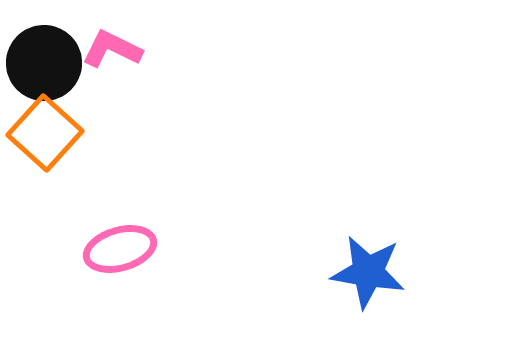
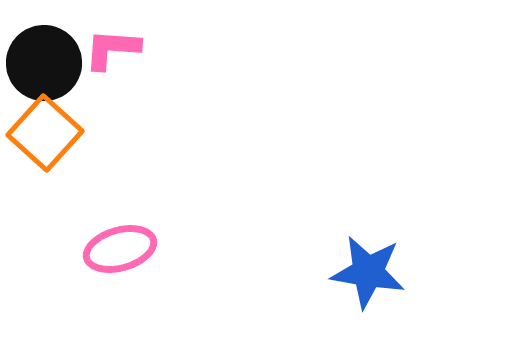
pink L-shape: rotated 22 degrees counterclockwise
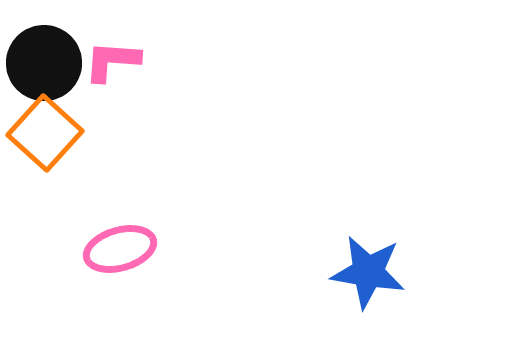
pink L-shape: moved 12 px down
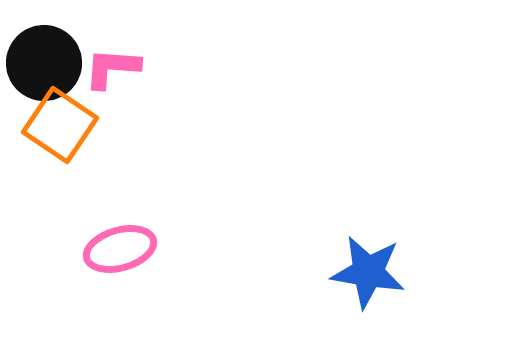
pink L-shape: moved 7 px down
orange square: moved 15 px right, 8 px up; rotated 8 degrees counterclockwise
